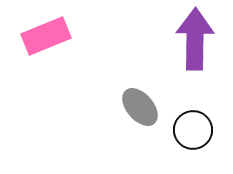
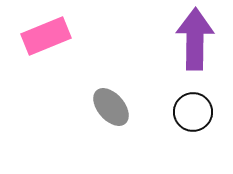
gray ellipse: moved 29 px left
black circle: moved 18 px up
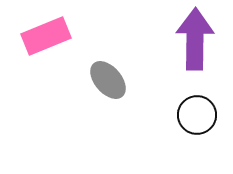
gray ellipse: moved 3 px left, 27 px up
black circle: moved 4 px right, 3 px down
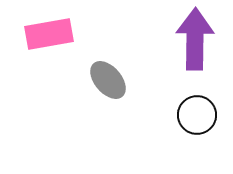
pink rectangle: moved 3 px right, 2 px up; rotated 12 degrees clockwise
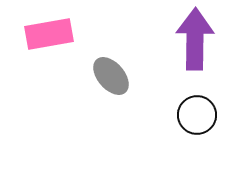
gray ellipse: moved 3 px right, 4 px up
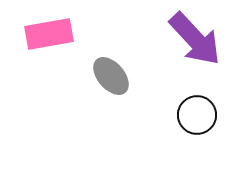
purple arrow: rotated 136 degrees clockwise
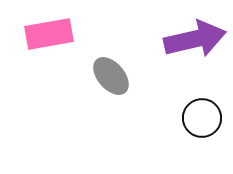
purple arrow: rotated 60 degrees counterclockwise
black circle: moved 5 px right, 3 px down
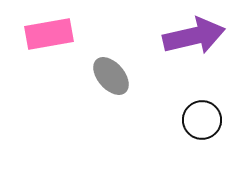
purple arrow: moved 1 px left, 3 px up
black circle: moved 2 px down
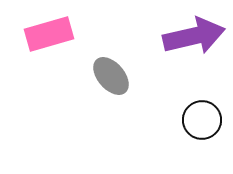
pink rectangle: rotated 6 degrees counterclockwise
